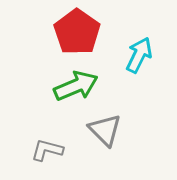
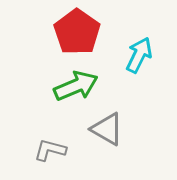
gray triangle: moved 2 px right, 1 px up; rotated 15 degrees counterclockwise
gray L-shape: moved 3 px right
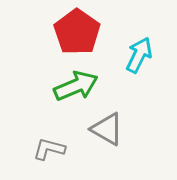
gray L-shape: moved 1 px left, 1 px up
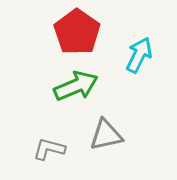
gray triangle: moved 1 px left, 6 px down; rotated 42 degrees counterclockwise
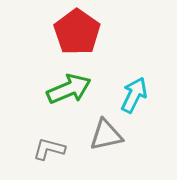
cyan arrow: moved 5 px left, 40 px down
green arrow: moved 7 px left, 3 px down
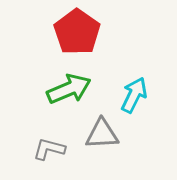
gray triangle: moved 4 px left, 1 px up; rotated 9 degrees clockwise
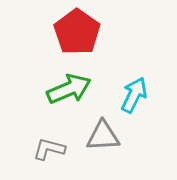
gray triangle: moved 1 px right, 2 px down
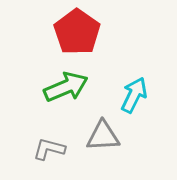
green arrow: moved 3 px left, 2 px up
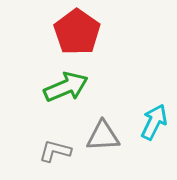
cyan arrow: moved 20 px right, 27 px down
gray L-shape: moved 6 px right, 2 px down
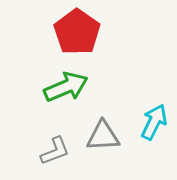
gray L-shape: rotated 144 degrees clockwise
